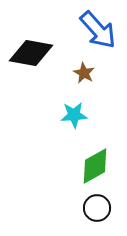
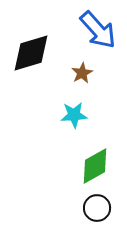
black diamond: rotated 27 degrees counterclockwise
brown star: moved 2 px left; rotated 15 degrees clockwise
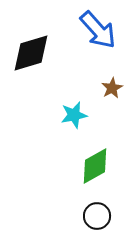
brown star: moved 30 px right, 15 px down
cyan star: rotated 8 degrees counterclockwise
black circle: moved 8 px down
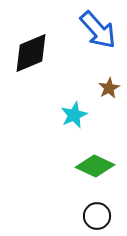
black diamond: rotated 6 degrees counterclockwise
brown star: moved 3 px left
cyan star: rotated 12 degrees counterclockwise
green diamond: rotated 54 degrees clockwise
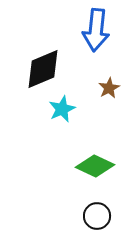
blue arrow: moved 2 px left; rotated 48 degrees clockwise
black diamond: moved 12 px right, 16 px down
cyan star: moved 12 px left, 6 px up
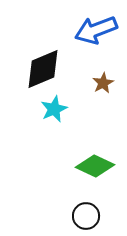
blue arrow: rotated 63 degrees clockwise
brown star: moved 6 px left, 5 px up
cyan star: moved 8 px left
black circle: moved 11 px left
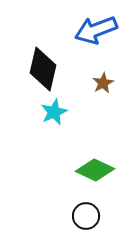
black diamond: rotated 54 degrees counterclockwise
cyan star: moved 3 px down
green diamond: moved 4 px down
